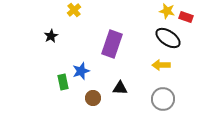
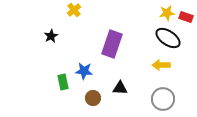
yellow star: moved 2 px down; rotated 21 degrees counterclockwise
blue star: moved 3 px right; rotated 24 degrees clockwise
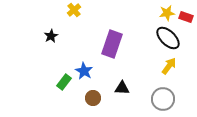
black ellipse: rotated 10 degrees clockwise
yellow arrow: moved 8 px right, 1 px down; rotated 126 degrees clockwise
blue star: rotated 24 degrees clockwise
green rectangle: moved 1 px right; rotated 49 degrees clockwise
black triangle: moved 2 px right
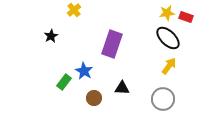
brown circle: moved 1 px right
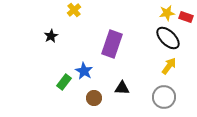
gray circle: moved 1 px right, 2 px up
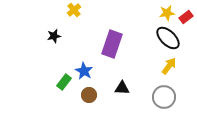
red rectangle: rotated 56 degrees counterclockwise
black star: moved 3 px right; rotated 16 degrees clockwise
brown circle: moved 5 px left, 3 px up
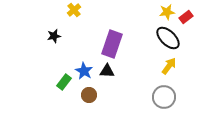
yellow star: moved 1 px up
black triangle: moved 15 px left, 17 px up
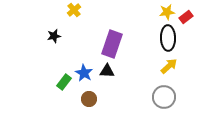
black ellipse: rotated 45 degrees clockwise
yellow arrow: rotated 12 degrees clockwise
blue star: moved 2 px down
brown circle: moved 4 px down
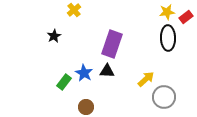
black star: rotated 16 degrees counterclockwise
yellow arrow: moved 23 px left, 13 px down
brown circle: moved 3 px left, 8 px down
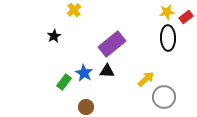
purple rectangle: rotated 32 degrees clockwise
